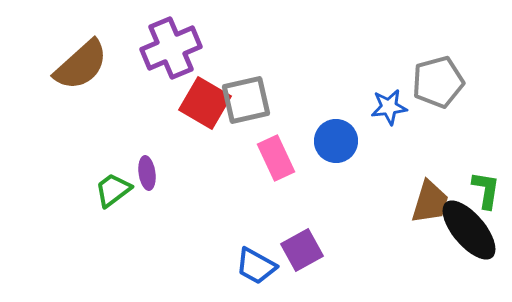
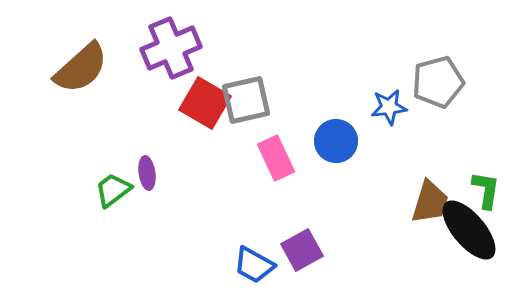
brown semicircle: moved 3 px down
blue trapezoid: moved 2 px left, 1 px up
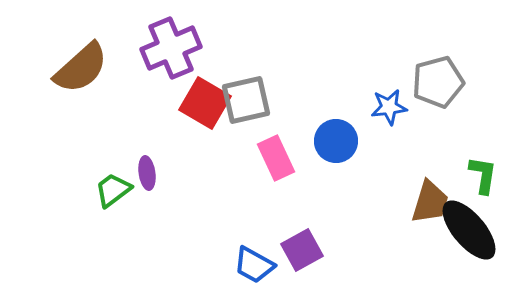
green L-shape: moved 3 px left, 15 px up
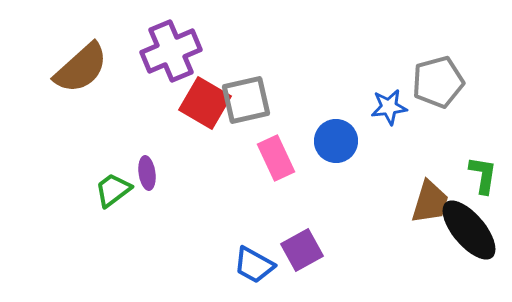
purple cross: moved 3 px down
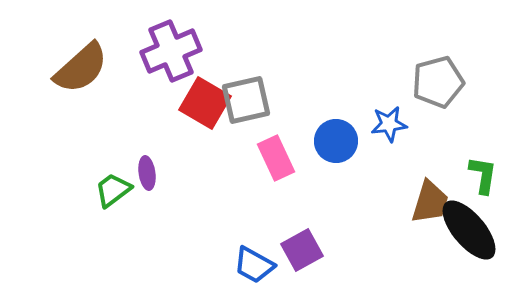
blue star: moved 17 px down
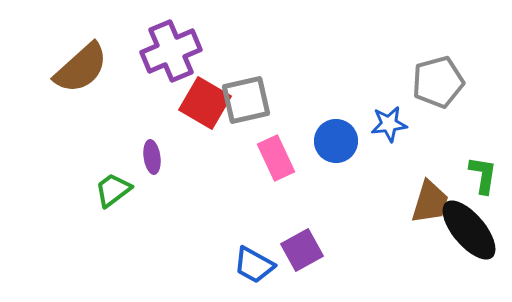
purple ellipse: moved 5 px right, 16 px up
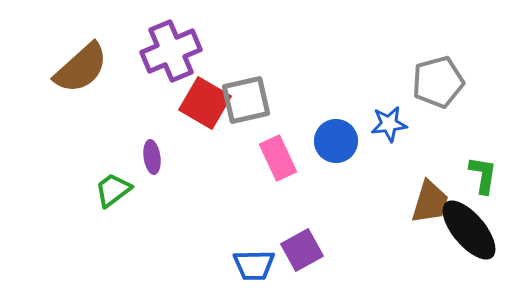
pink rectangle: moved 2 px right
blue trapezoid: rotated 30 degrees counterclockwise
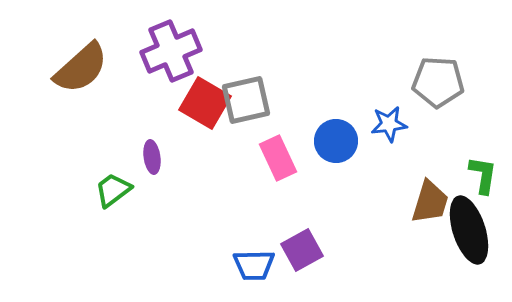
gray pentagon: rotated 18 degrees clockwise
black ellipse: rotated 22 degrees clockwise
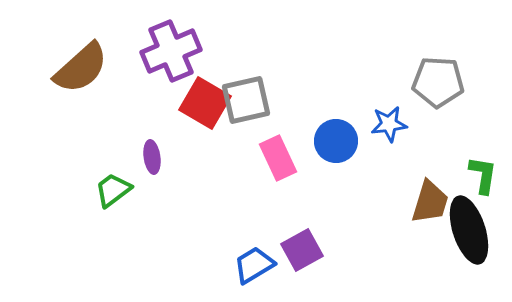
blue trapezoid: rotated 150 degrees clockwise
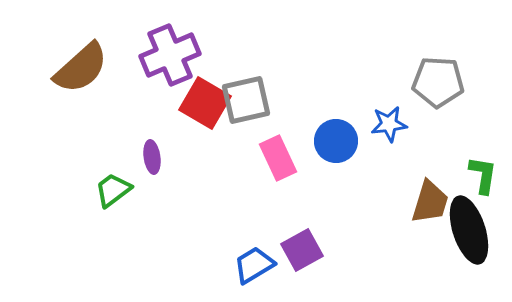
purple cross: moved 1 px left, 4 px down
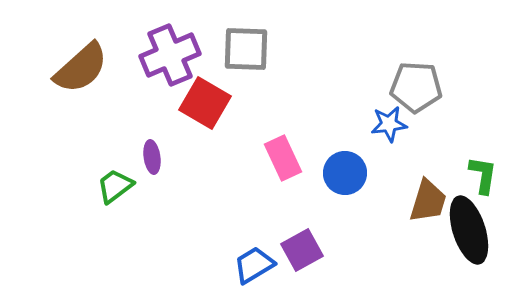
gray pentagon: moved 22 px left, 5 px down
gray square: moved 51 px up; rotated 15 degrees clockwise
blue circle: moved 9 px right, 32 px down
pink rectangle: moved 5 px right
green trapezoid: moved 2 px right, 4 px up
brown trapezoid: moved 2 px left, 1 px up
